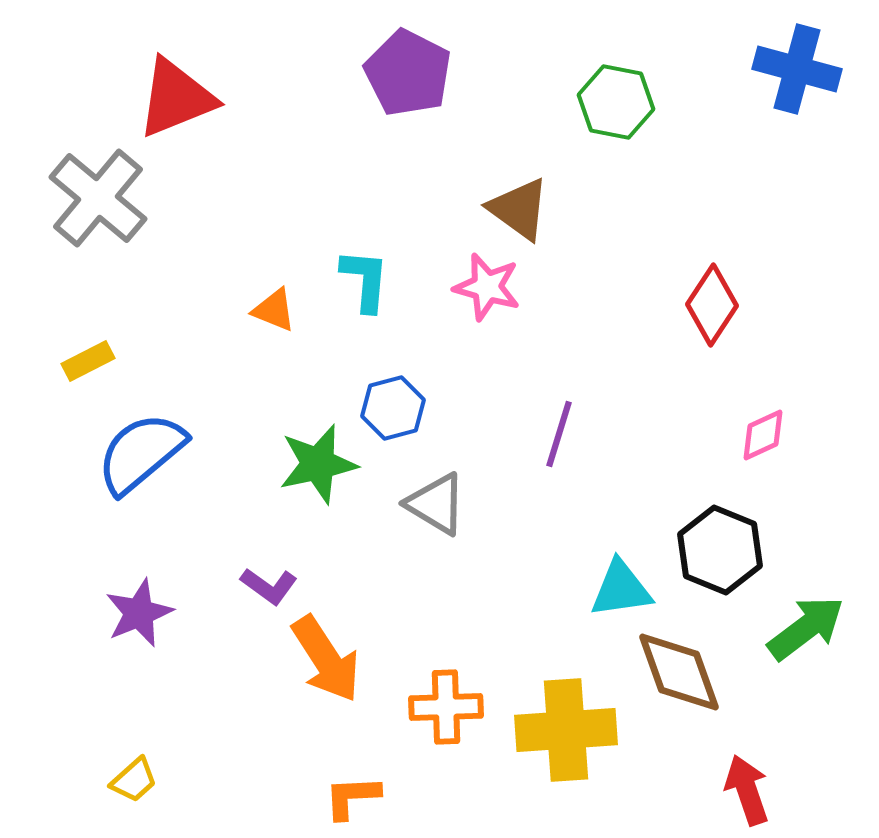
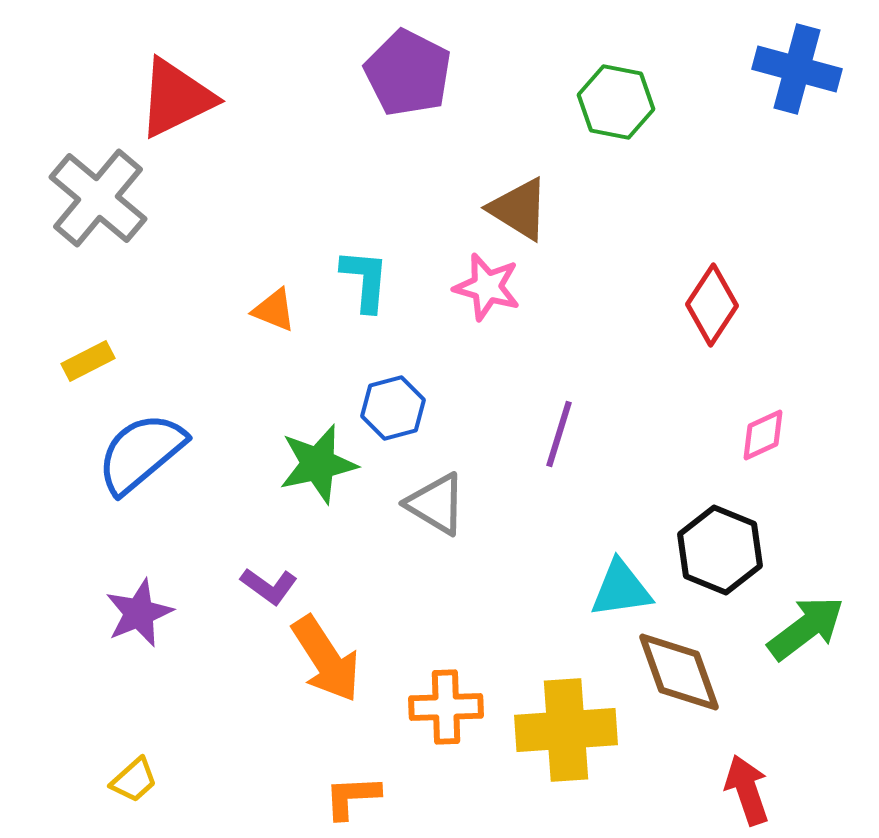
red triangle: rotated 4 degrees counterclockwise
brown triangle: rotated 4 degrees counterclockwise
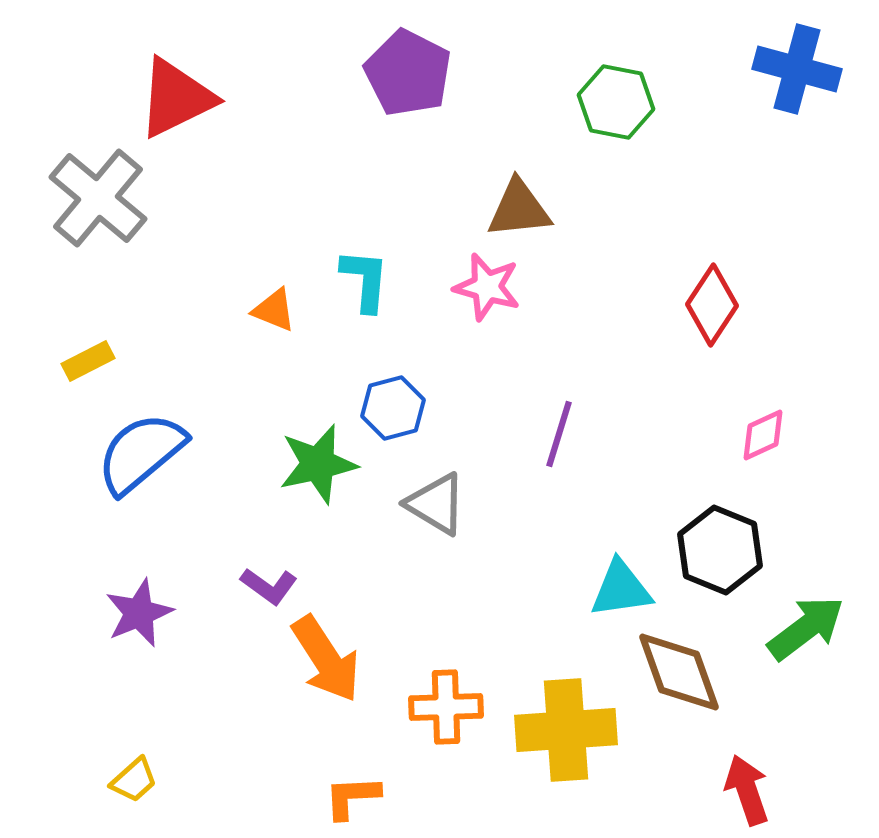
brown triangle: rotated 38 degrees counterclockwise
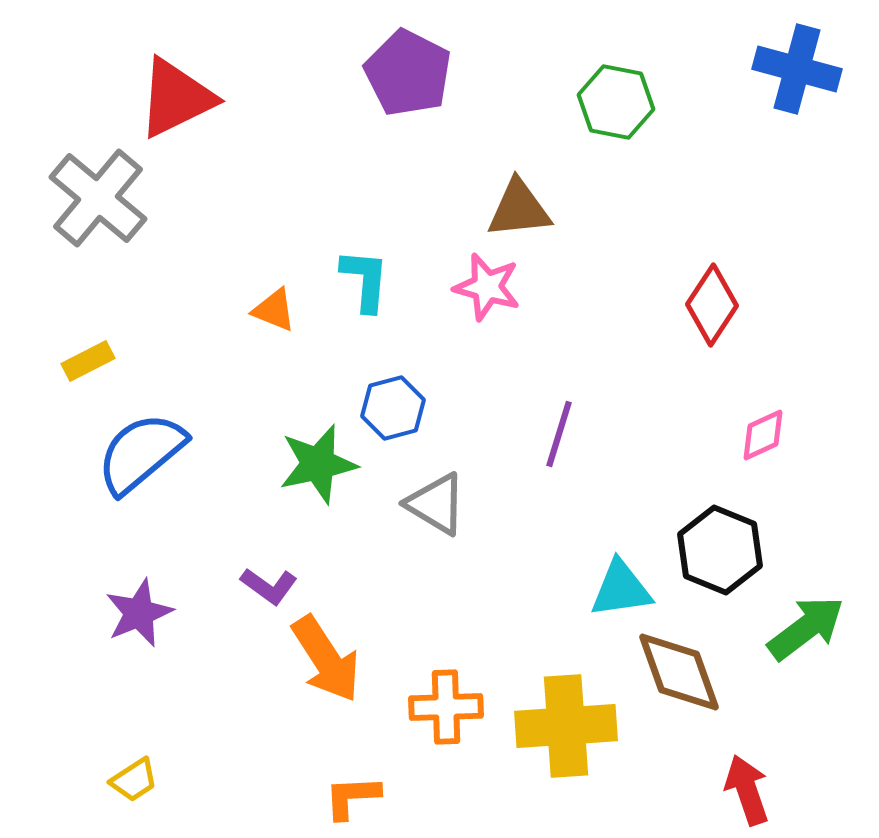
yellow cross: moved 4 px up
yellow trapezoid: rotated 9 degrees clockwise
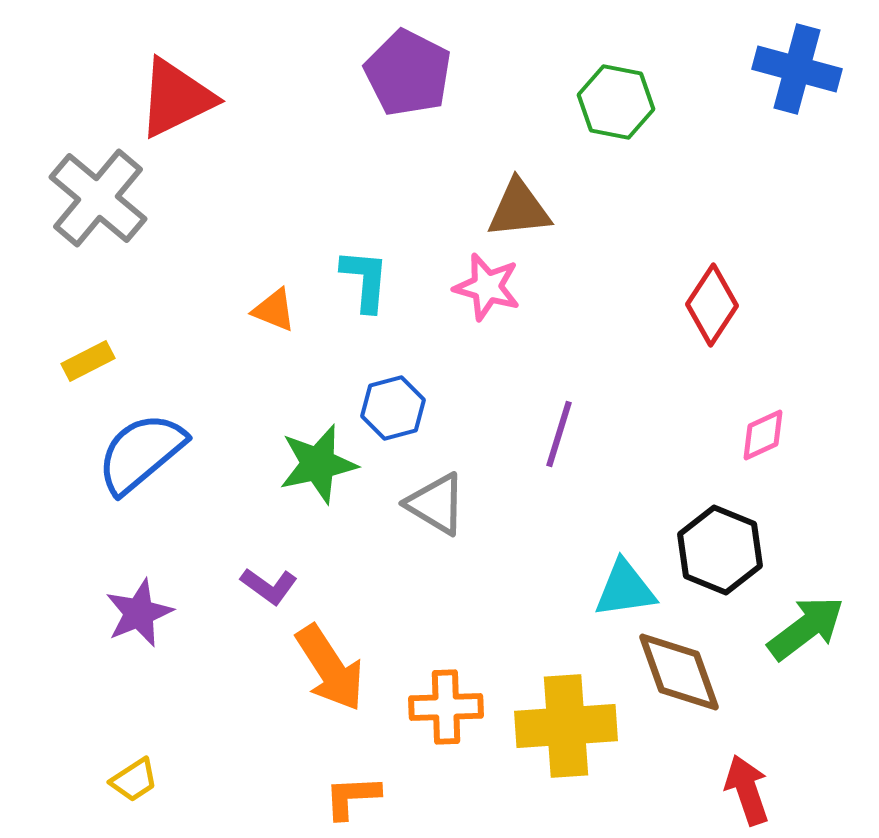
cyan triangle: moved 4 px right
orange arrow: moved 4 px right, 9 px down
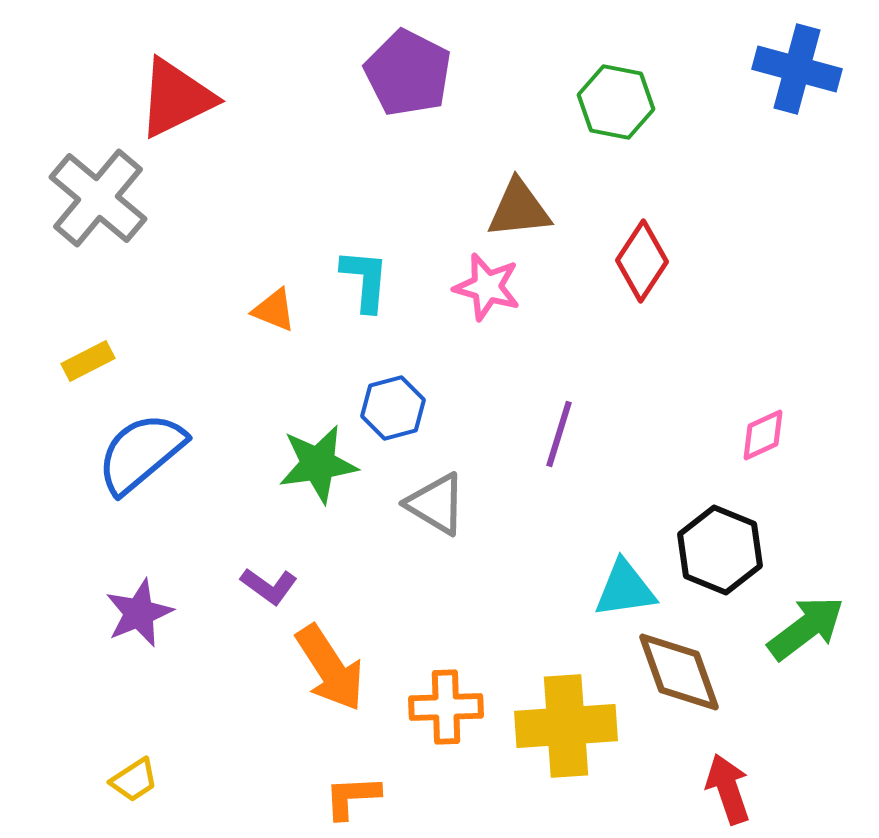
red diamond: moved 70 px left, 44 px up
green star: rotated 4 degrees clockwise
red arrow: moved 19 px left, 1 px up
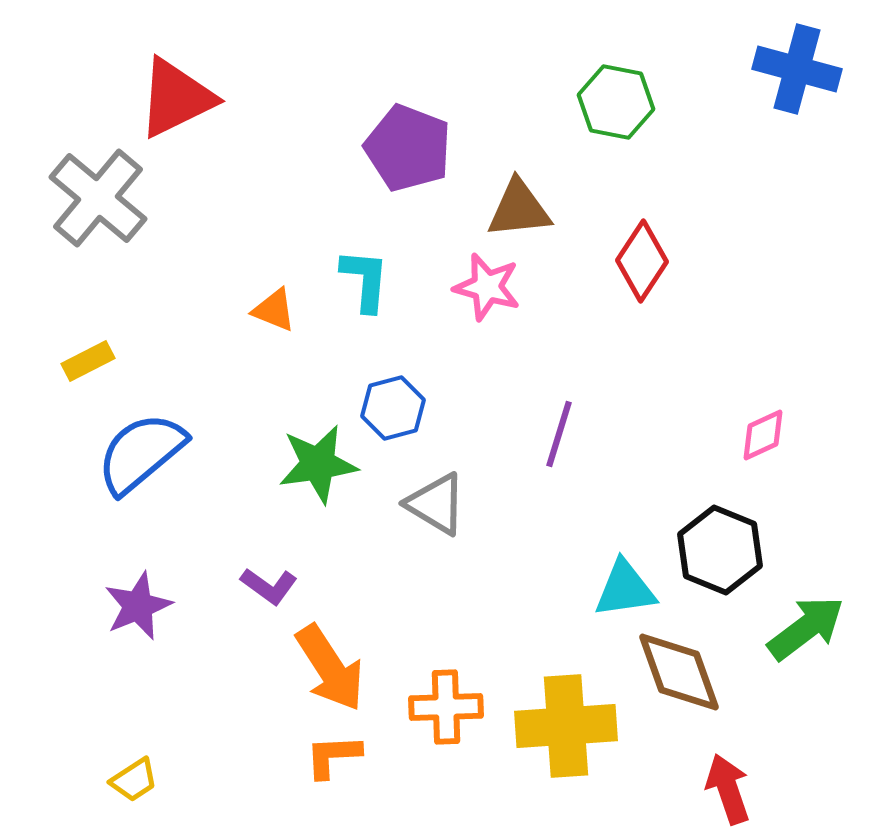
purple pentagon: moved 75 px down; rotated 6 degrees counterclockwise
purple star: moved 1 px left, 7 px up
orange L-shape: moved 19 px left, 41 px up
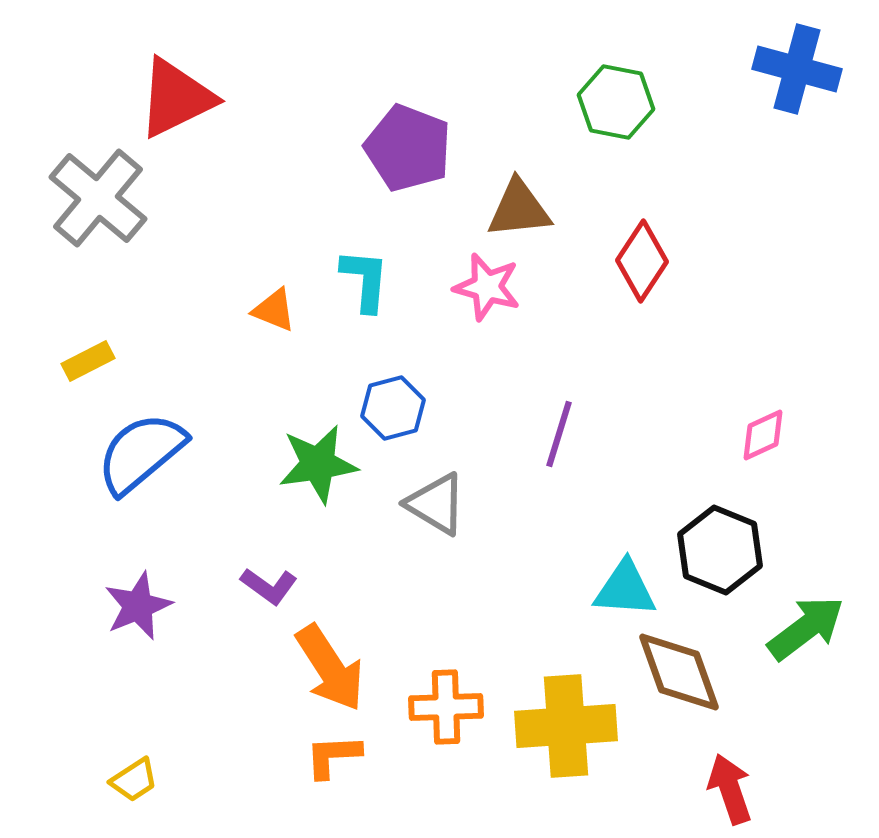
cyan triangle: rotated 12 degrees clockwise
red arrow: moved 2 px right
